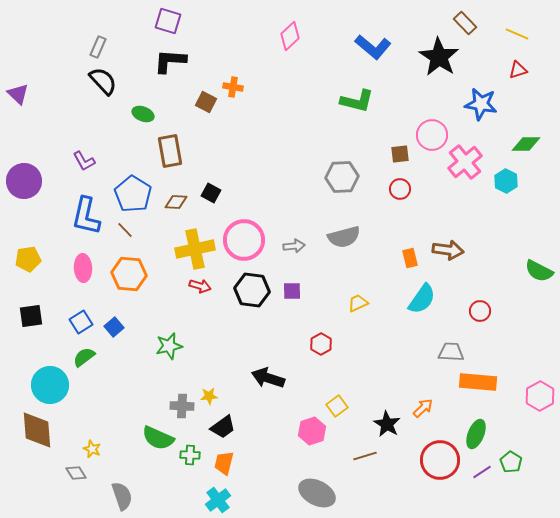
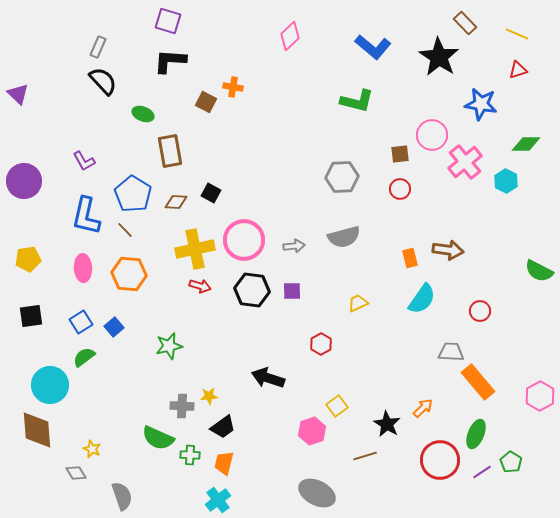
orange rectangle at (478, 382): rotated 45 degrees clockwise
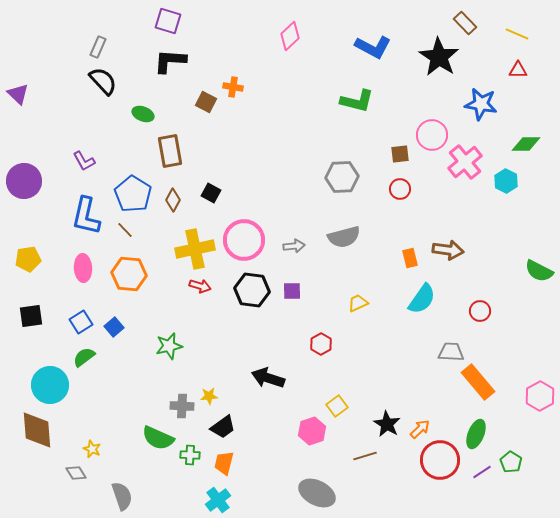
blue L-shape at (373, 47): rotated 12 degrees counterclockwise
red triangle at (518, 70): rotated 18 degrees clockwise
brown diamond at (176, 202): moved 3 px left, 2 px up; rotated 65 degrees counterclockwise
orange arrow at (423, 408): moved 3 px left, 21 px down
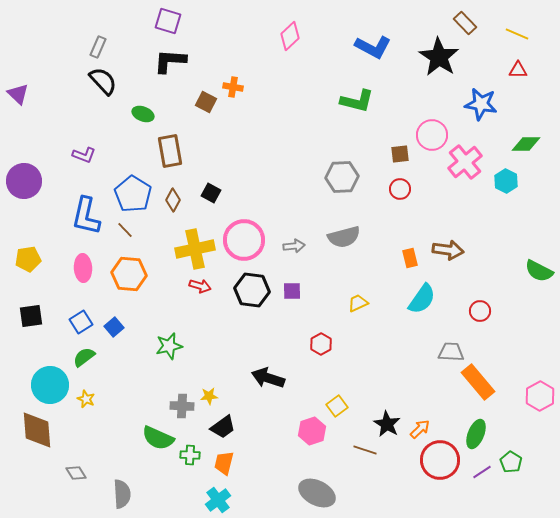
purple L-shape at (84, 161): moved 6 px up; rotated 40 degrees counterclockwise
yellow star at (92, 449): moved 6 px left, 50 px up
brown line at (365, 456): moved 6 px up; rotated 35 degrees clockwise
gray semicircle at (122, 496): moved 2 px up; rotated 16 degrees clockwise
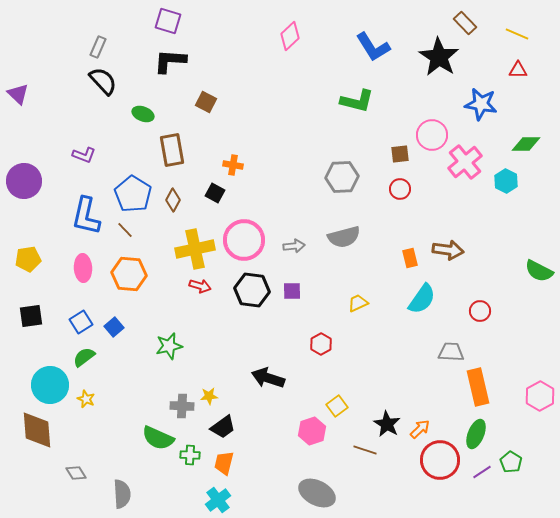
blue L-shape at (373, 47): rotated 30 degrees clockwise
orange cross at (233, 87): moved 78 px down
brown rectangle at (170, 151): moved 2 px right, 1 px up
black square at (211, 193): moved 4 px right
orange rectangle at (478, 382): moved 5 px down; rotated 27 degrees clockwise
